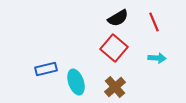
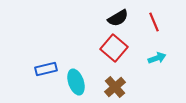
cyan arrow: rotated 24 degrees counterclockwise
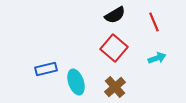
black semicircle: moved 3 px left, 3 px up
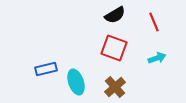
red square: rotated 20 degrees counterclockwise
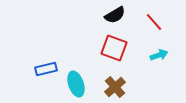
red line: rotated 18 degrees counterclockwise
cyan arrow: moved 2 px right, 3 px up
cyan ellipse: moved 2 px down
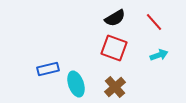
black semicircle: moved 3 px down
blue rectangle: moved 2 px right
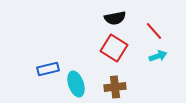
black semicircle: rotated 20 degrees clockwise
red line: moved 9 px down
red square: rotated 12 degrees clockwise
cyan arrow: moved 1 px left, 1 px down
brown cross: rotated 35 degrees clockwise
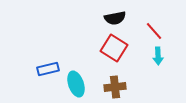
cyan arrow: rotated 108 degrees clockwise
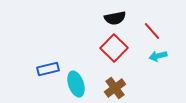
red line: moved 2 px left
red square: rotated 12 degrees clockwise
cyan arrow: rotated 78 degrees clockwise
brown cross: moved 1 px down; rotated 30 degrees counterclockwise
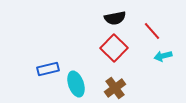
cyan arrow: moved 5 px right
